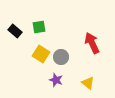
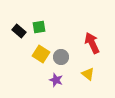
black rectangle: moved 4 px right
yellow triangle: moved 9 px up
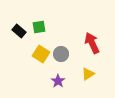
gray circle: moved 3 px up
yellow triangle: rotated 48 degrees clockwise
purple star: moved 2 px right, 1 px down; rotated 16 degrees clockwise
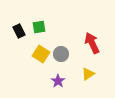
black rectangle: rotated 24 degrees clockwise
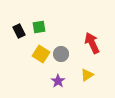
yellow triangle: moved 1 px left, 1 px down
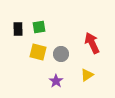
black rectangle: moved 1 px left, 2 px up; rotated 24 degrees clockwise
yellow square: moved 3 px left, 2 px up; rotated 18 degrees counterclockwise
purple star: moved 2 px left
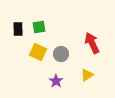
yellow square: rotated 12 degrees clockwise
